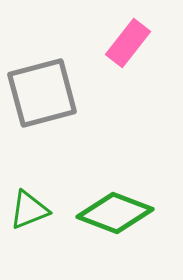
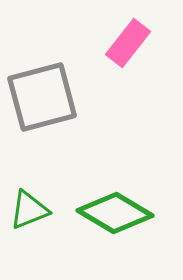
gray square: moved 4 px down
green diamond: rotated 10 degrees clockwise
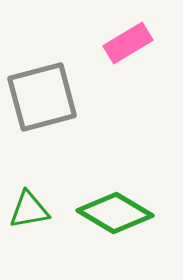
pink rectangle: rotated 21 degrees clockwise
green triangle: rotated 12 degrees clockwise
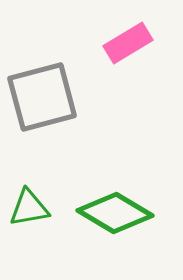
green triangle: moved 2 px up
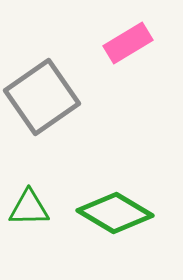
gray square: rotated 20 degrees counterclockwise
green triangle: rotated 9 degrees clockwise
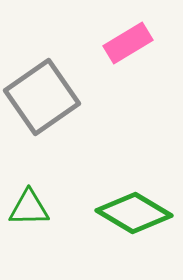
green diamond: moved 19 px right
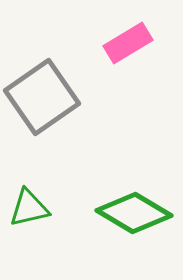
green triangle: rotated 12 degrees counterclockwise
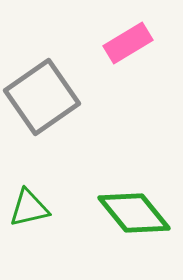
green diamond: rotated 20 degrees clockwise
